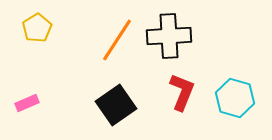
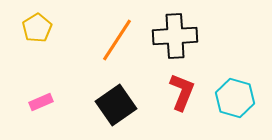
black cross: moved 6 px right
pink rectangle: moved 14 px right, 1 px up
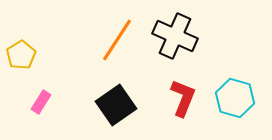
yellow pentagon: moved 16 px left, 27 px down
black cross: rotated 27 degrees clockwise
red L-shape: moved 1 px right, 6 px down
pink rectangle: rotated 35 degrees counterclockwise
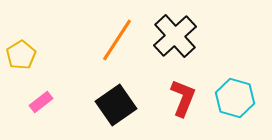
black cross: rotated 24 degrees clockwise
pink rectangle: rotated 20 degrees clockwise
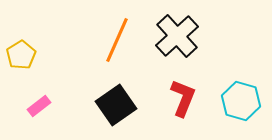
black cross: moved 2 px right
orange line: rotated 9 degrees counterclockwise
cyan hexagon: moved 6 px right, 3 px down
pink rectangle: moved 2 px left, 4 px down
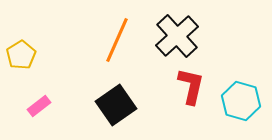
red L-shape: moved 8 px right, 12 px up; rotated 9 degrees counterclockwise
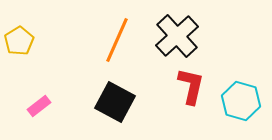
yellow pentagon: moved 2 px left, 14 px up
black square: moved 1 px left, 3 px up; rotated 27 degrees counterclockwise
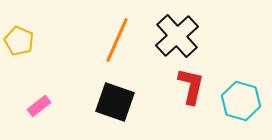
yellow pentagon: rotated 16 degrees counterclockwise
black square: rotated 9 degrees counterclockwise
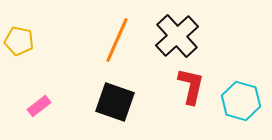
yellow pentagon: rotated 12 degrees counterclockwise
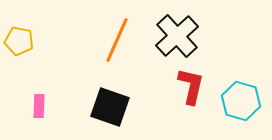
black square: moved 5 px left, 5 px down
pink rectangle: rotated 50 degrees counterclockwise
